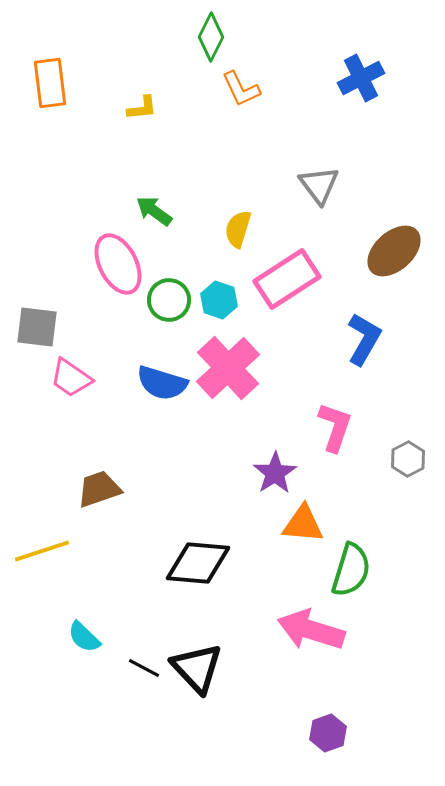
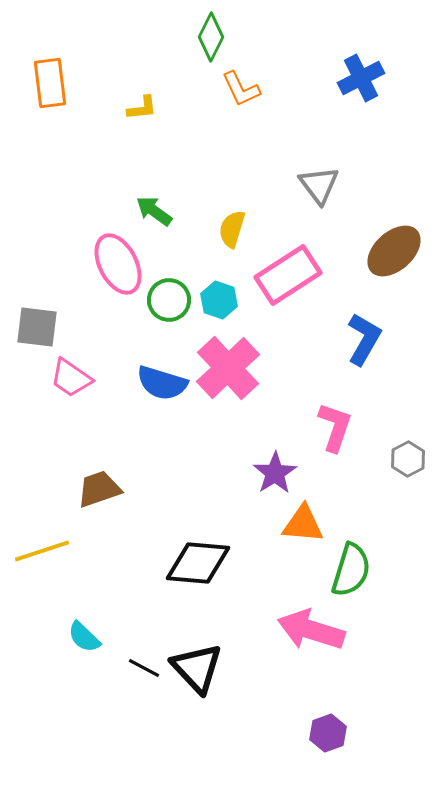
yellow semicircle: moved 6 px left
pink rectangle: moved 1 px right, 4 px up
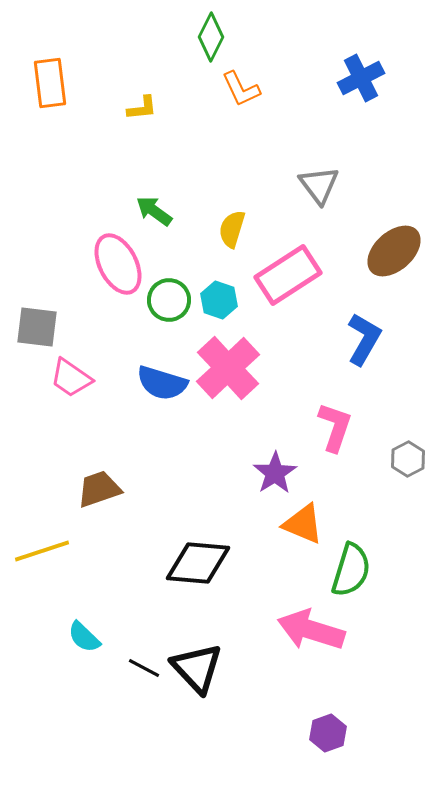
orange triangle: rotated 18 degrees clockwise
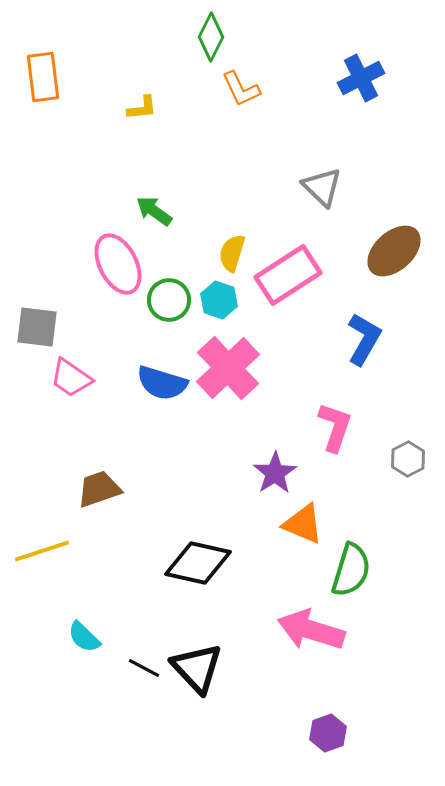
orange rectangle: moved 7 px left, 6 px up
gray triangle: moved 3 px right, 2 px down; rotated 9 degrees counterclockwise
yellow semicircle: moved 24 px down
black diamond: rotated 8 degrees clockwise
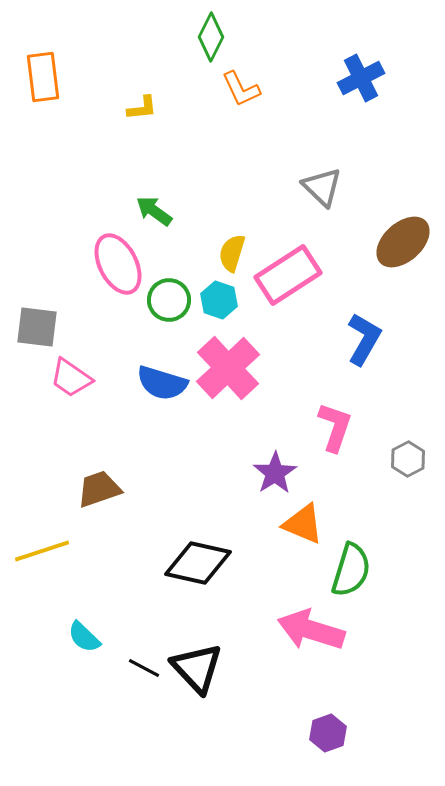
brown ellipse: moved 9 px right, 9 px up
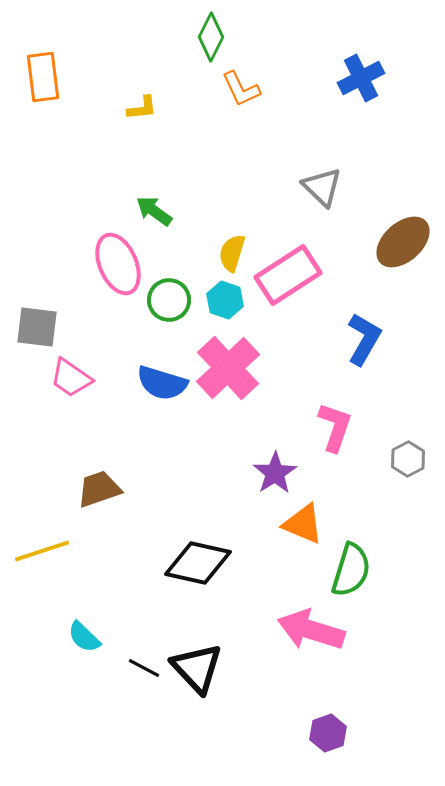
pink ellipse: rotated 4 degrees clockwise
cyan hexagon: moved 6 px right
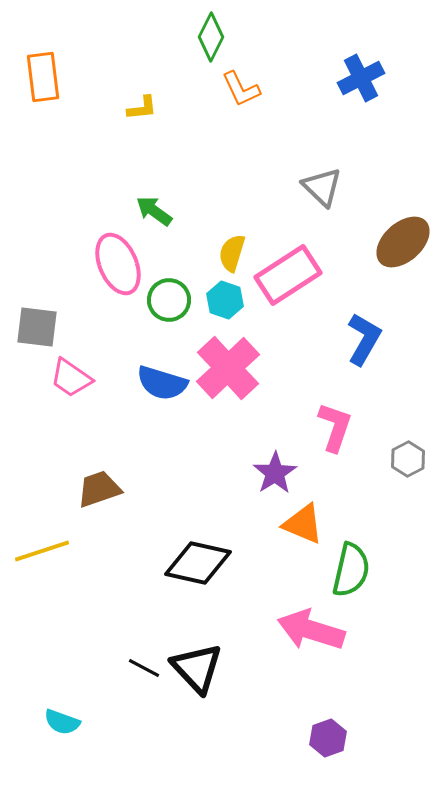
green semicircle: rotated 4 degrees counterclockwise
cyan semicircle: moved 22 px left, 85 px down; rotated 24 degrees counterclockwise
purple hexagon: moved 5 px down
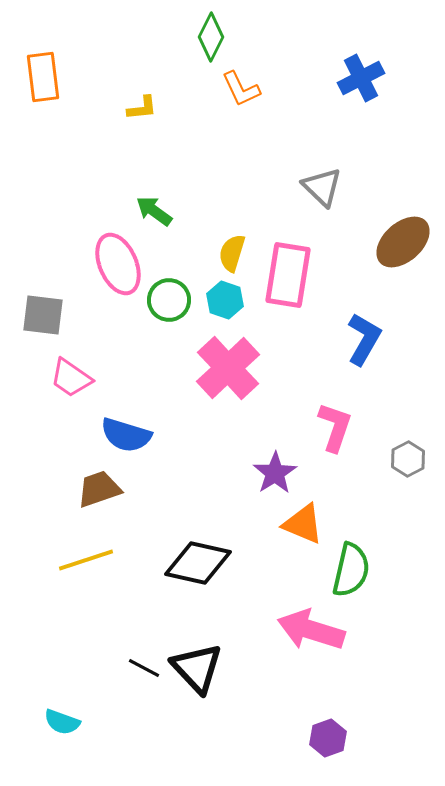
pink rectangle: rotated 48 degrees counterclockwise
gray square: moved 6 px right, 12 px up
blue semicircle: moved 36 px left, 52 px down
yellow line: moved 44 px right, 9 px down
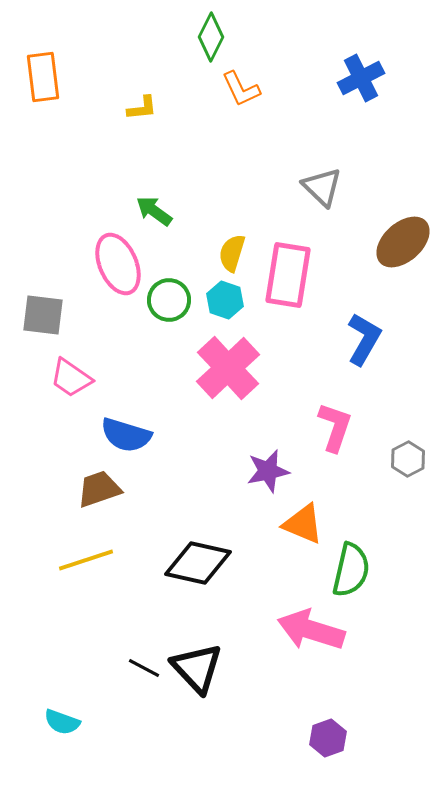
purple star: moved 7 px left, 2 px up; rotated 21 degrees clockwise
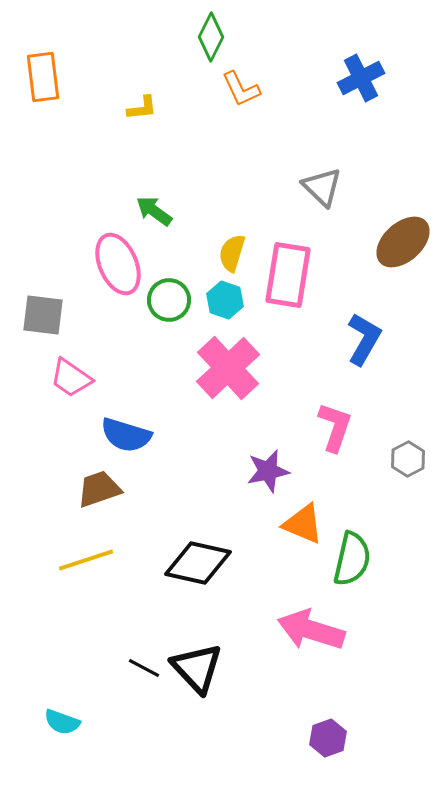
green semicircle: moved 1 px right, 11 px up
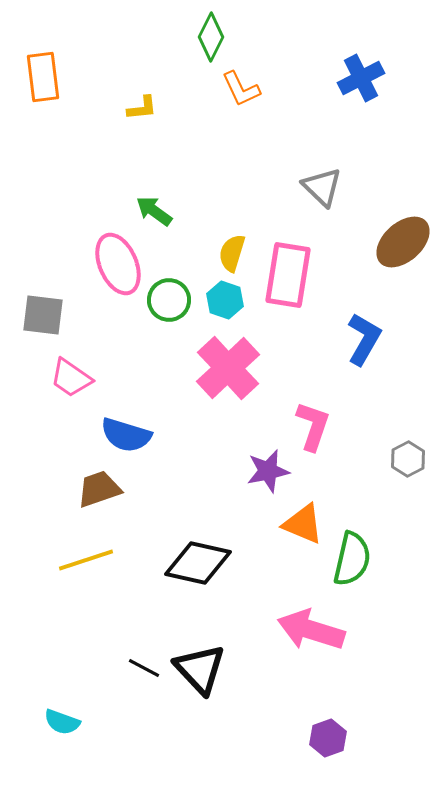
pink L-shape: moved 22 px left, 1 px up
black triangle: moved 3 px right, 1 px down
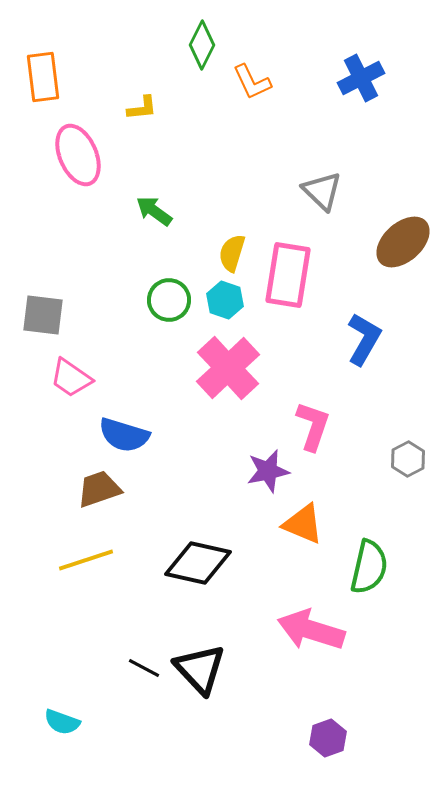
green diamond: moved 9 px left, 8 px down
orange L-shape: moved 11 px right, 7 px up
gray triangle: moved 4 px down
pink ellipse: moved 40 px left, 109 px up
blue semicircle: moved 2 px left
green semicircle: moved 17 px right, 8 px down
